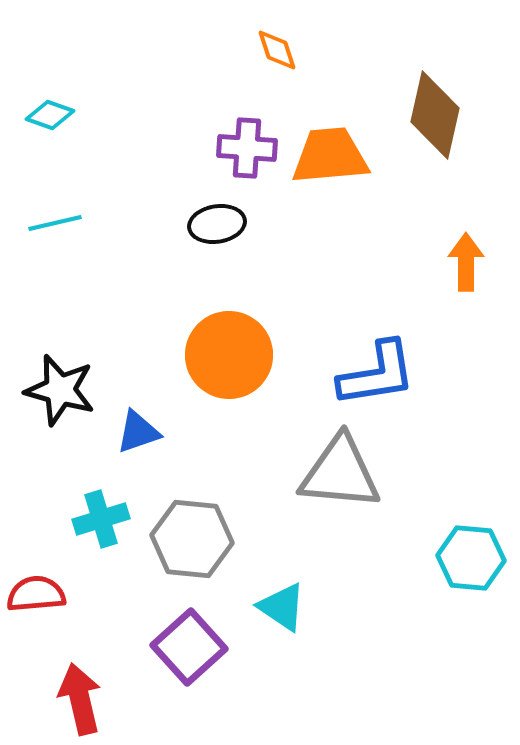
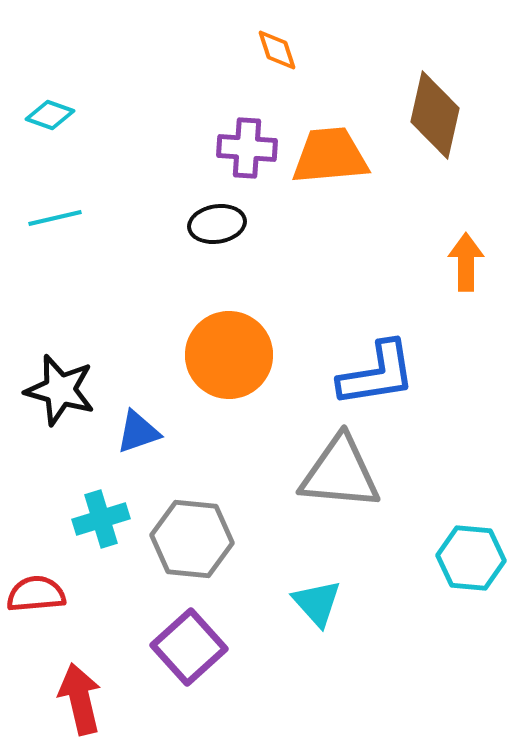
cyan line: moved 5 px up
cyan triangle: moved 35 px right, 4 px up; rotated 14 degrees clockwise
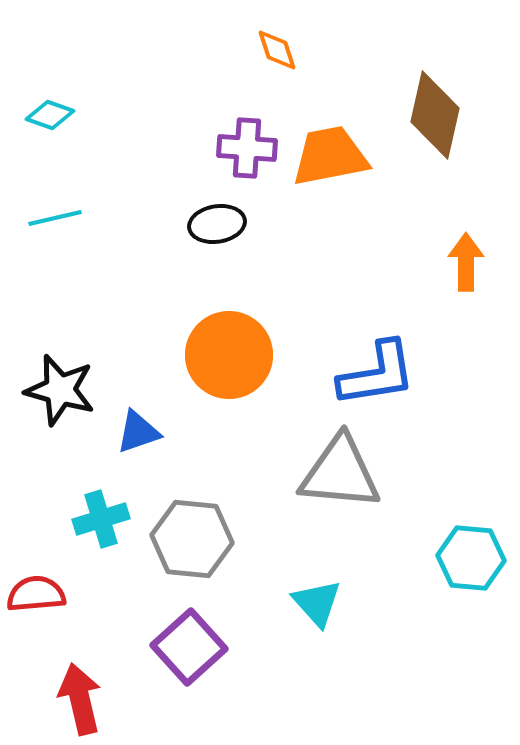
orange trapezoid: rotated 6 degrees counterclockwise
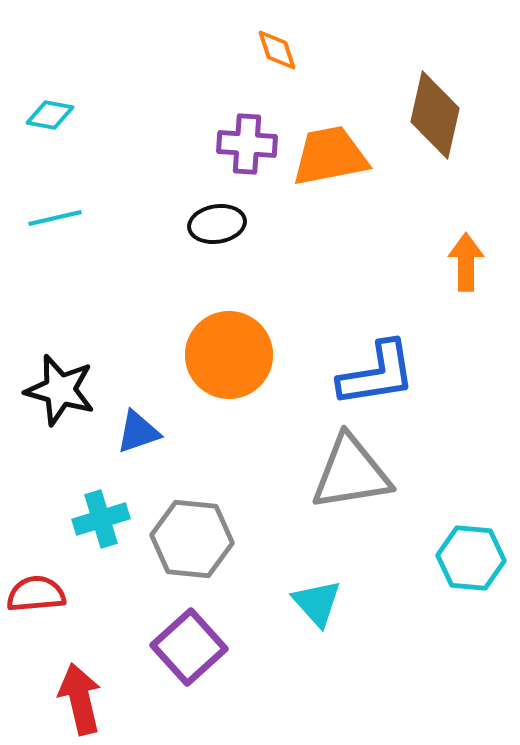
cyan diamond: rotated 9 degrees counterclockwise
purple cross: moved 4 px up
gray triangle: moved 11 px right; rotated 14 degrees counterclockwise
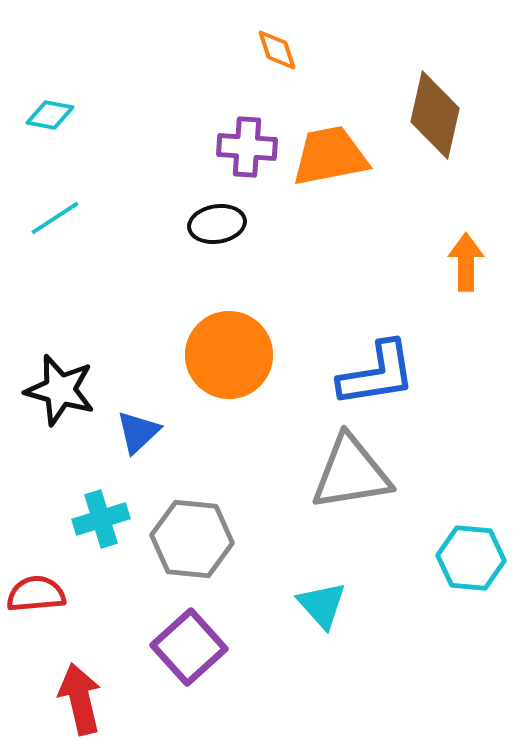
purple cross: moved 3 px down
cyan line: rotated 20 degrees counterclockwise
blue triangle: rotated 24 degrees counterclockwise
cyan triangle: moved 5 px right, 2 px down
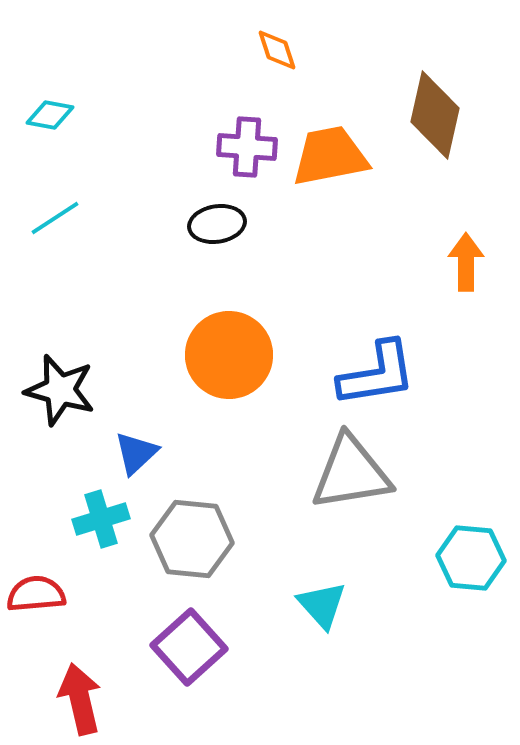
blue triangle: moved 2 px left, 21 px down
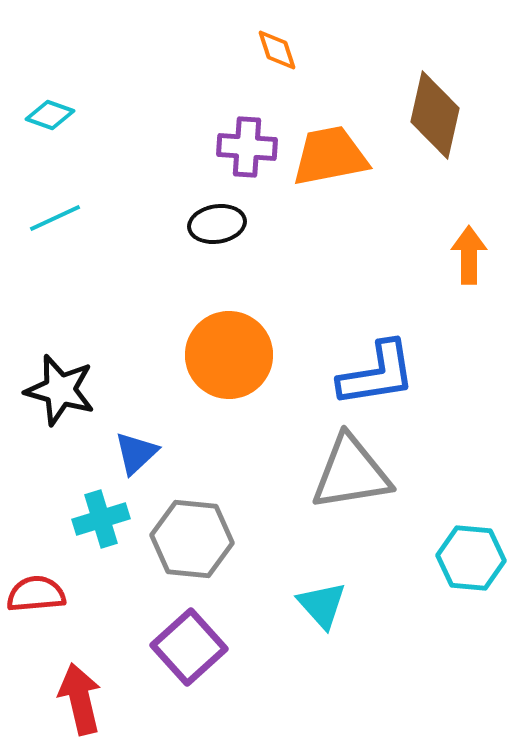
cyan diamond: rotated 9 degrees clockwise
cyan line: rotated 8 degrees clockwise
orange arrow: moved 3 px right, 7 px up
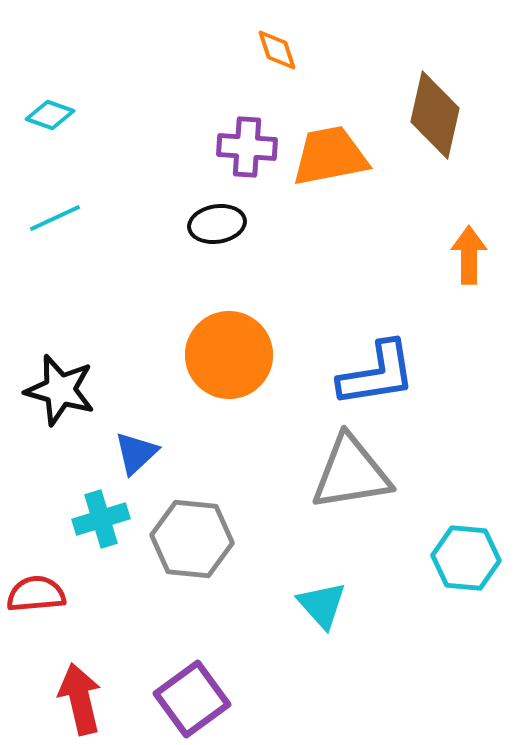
cyan hexagon: moved 5 px left
purple square: moved 3 px right, 52 px down; rotated 6 degrees clockwise
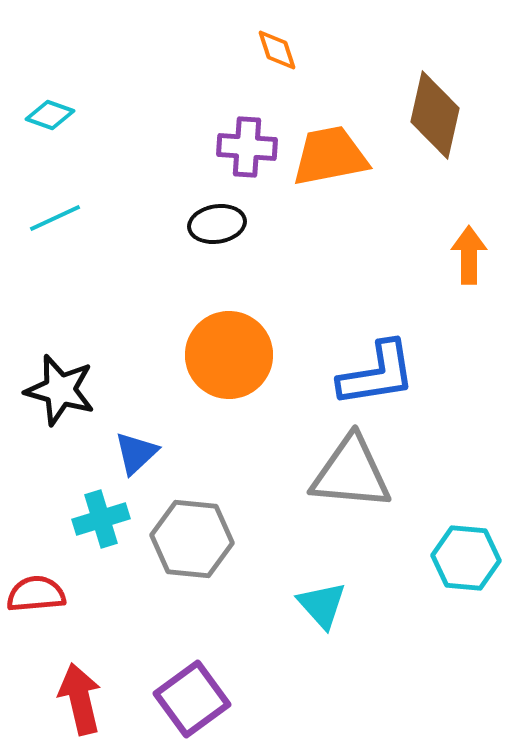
gray triangle: rotated 14 degrees clockwise
